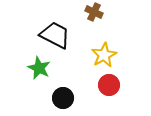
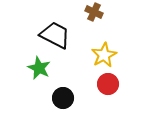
red circle: moved 1 px left, 1 px up
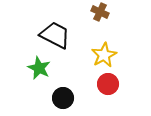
brown cross: moved 6 px right
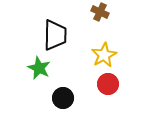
black trapezoid: rotated 64 degrees clockwise
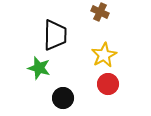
green star: rotated 10 degrees counterclockwise
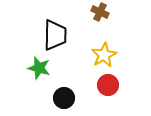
red circle: moved 1 px down
black circle: moved 1 px right
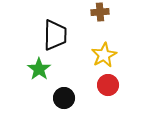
brown cross: rotated 30 degrees counterclockwise
green star: moved 1 px down; rotated 20 degrees clockwise
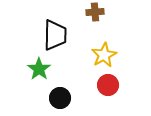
brown cross: moved 5 px left
black circle: moved 4 px left
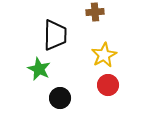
green star: rotated 10 degrees counterclockwise
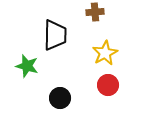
yellow star: moved 1 px right, 2 px up
green star: moved 12 px left, 3 px up; rotated 10 degrees counterclockwise
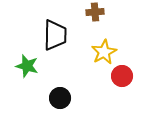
yellow star: moved 1 px left, 1 px up
red circle: moved 14 px right, 9 px up
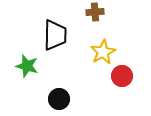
yellow star: moved 1 px left
black circle: moved 1 px left, 1 px down
